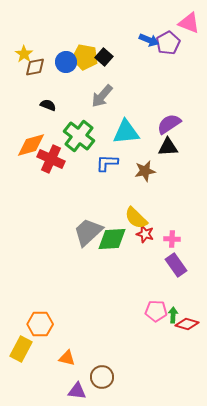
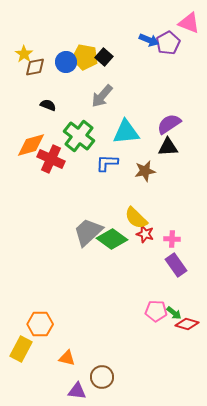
green diamond: rotated 40 degrees clockwise
green arrow: moved 1 px right, 2 px up; rotated 126 degrees clockwise
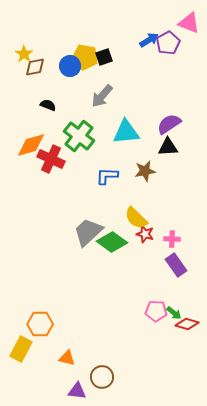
blue arrow: rotated 54 degrees counterclockwise
black square: rotated 30 degrees clockwise
blue circle: moved 4 px right, 4 px down
blue L-shape: moved 13 px down
green diamond: moved 3 px down
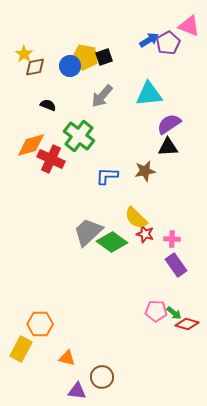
pink triangle: moved 3 px down
cyan triangle: moved 23 px right, 38 px up
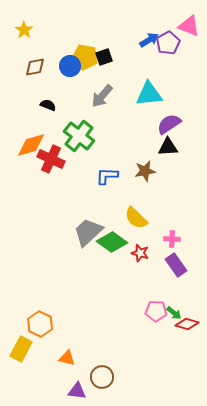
yellow star: moved 24 px up
red star: moved 5 px left, 19 px down
orange hexagon: rotated 25 degrees clockwise
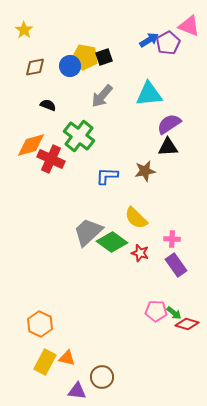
yellow rectangle: moved 24 px right, 13 px down
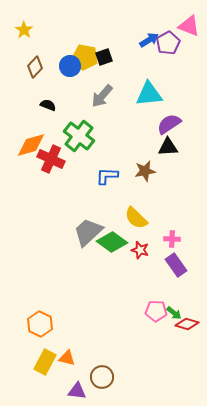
brown diamond: rotated 35 degrees counterclockwise
red star: moved 3 px up
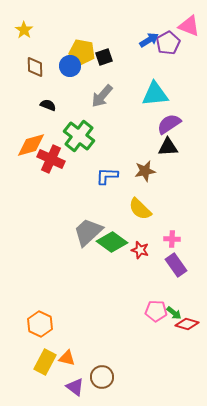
yellow pentagon: moved 3 px left, 5 px up
brown diamond: rotated 45 degrees counterclockwise
cyan triangle: moved 6 px right
yellow semicircle: moved 4 px right, 9 px up
purple triangle: moved 2 px left, 4 px up; rotated 30 degrees clockwise
